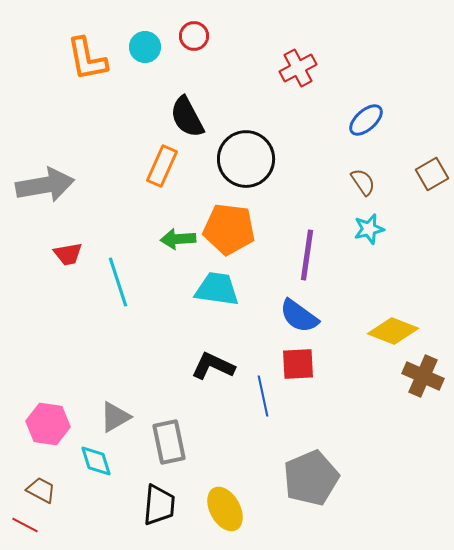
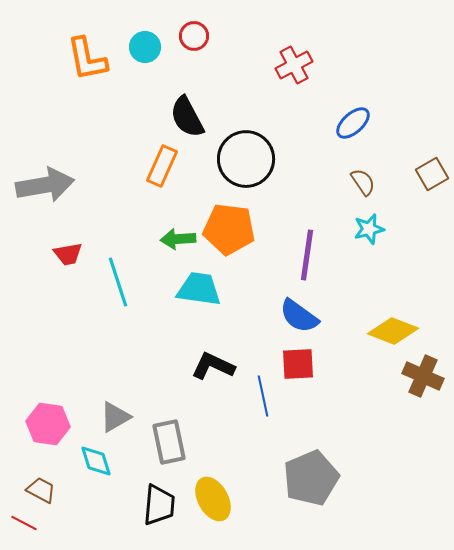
red cross: moved 4 px left, 3 px up
blue ellipse: moved 13 px left, 3 px down
cyan trapezoid: moved 18 px left
yellow ellipse: moved 12 px left, 10 px up
red line: moved 1 px left, 2 px up
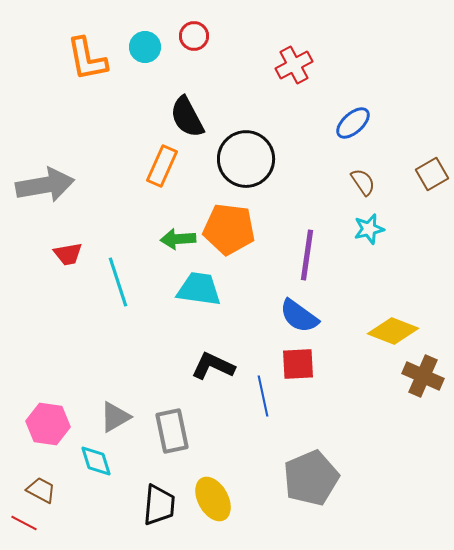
gray rectangle: moved 3 px right, 11 px up
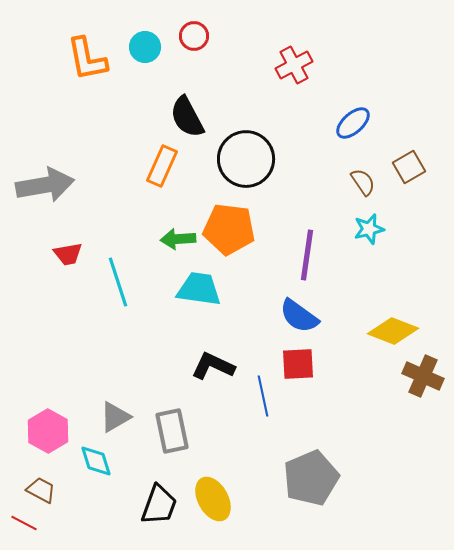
brown square: moved 23 px left, 7 px up
pink hexagon: moved 7 px down; rotated 21 degrees clockwise
black trapezoid: rotated 15 degrees clockwise
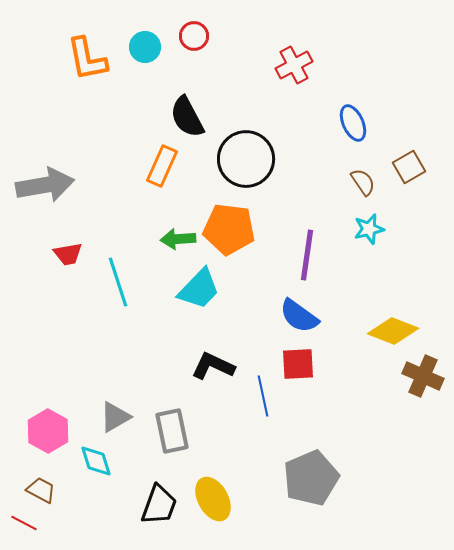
blue ellipse: rotated 72 degrees counterclockwise
cyan trapezoid: rotated 126 degrees clockwise
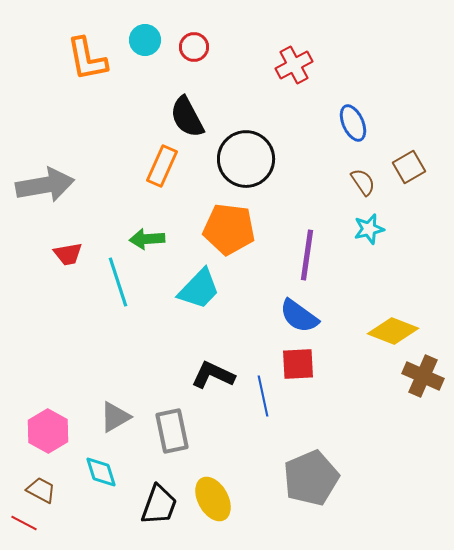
red circle: moved 11 px down
cyan circle: moved 7 px up
green arrow: moved 31 px left
black L-shape: moved 9 px down
cyan diamond: moved 5 px right, 11 px down
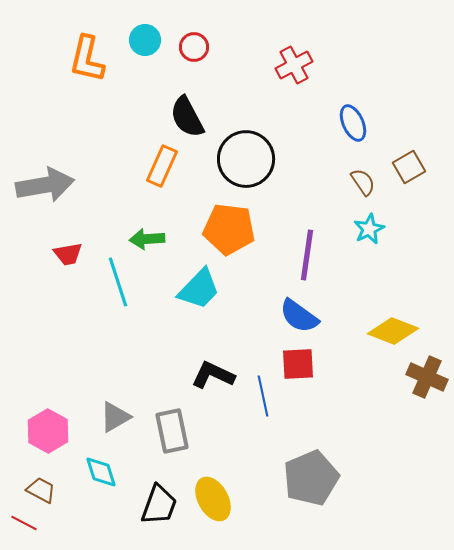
orange L-shape: rotated 24 degrees clockwise
cyan star: rotated 12 degrees counterclockwise
brown cross: moved 4 px right, 1 px down
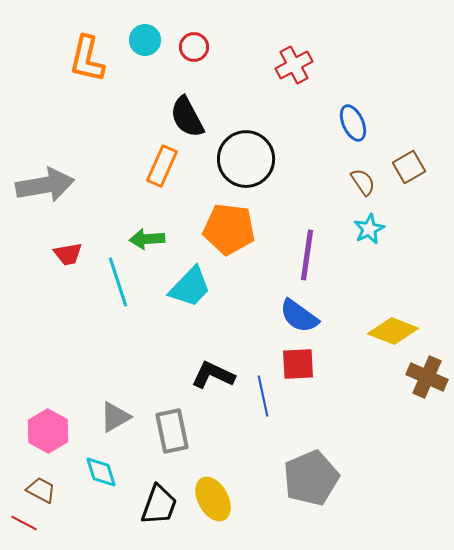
cyan trapezoid: moved 9 px left, 2 px up
